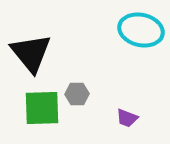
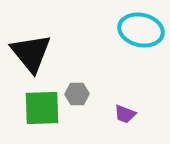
purple trapezoid: moved 2 px left, 4 px up
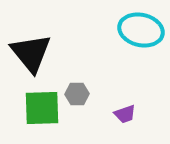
purple trapezoid: rotated 40 degrees counterclockwise
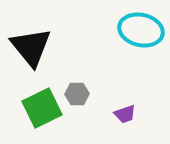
black triangle: moved 6 px up
green square: rotated 24 degrees counterclockwise
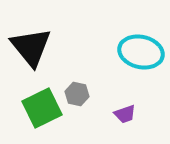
cyan ellipse: moved 22 px down
gray hexagon: rotated 15 degrees clockwise
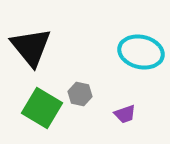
gray hexagon: moved 3 px right
green square: rotated 33 degrees counterclockwise
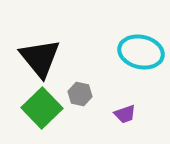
black triangle: moved 9 px right, 11 px down
green square: rotated 15 degrees clockwise
